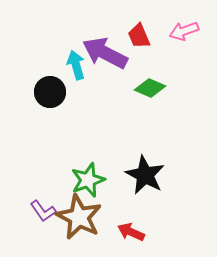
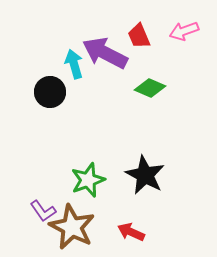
cyan arrow: moved 2 px left, 1 px up
brown star: moved 7 px left, 10 px down
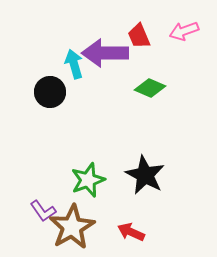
purple arrow: rotated 27 degrees counterclockwise
brown star: rotated 15 degrees clockwise
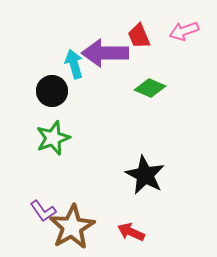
black circle: moved 2 px right, 1 px up
green star: moved 35 px left, 42 px up
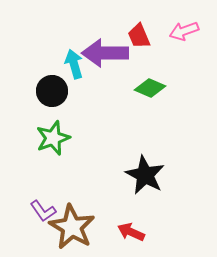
brown star: rotated 12 degrees counterclockwise
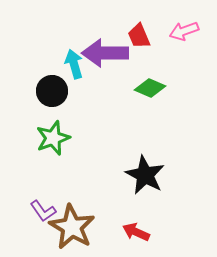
red arrow: moved 5 px right
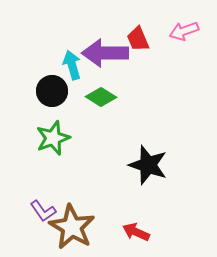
red trapezoid: moved 1 px left, 3 px down
cyan arrow: moved 2 px left, 1 px down
green diamond: moved 49 px left, 9 px down; rotated 8 degrees clockwise
black star: moved 3 px right, 10 px up; rotated 9 degrees counterclockwise
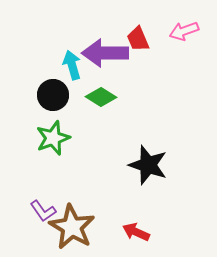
black circle: moved 1 px right, 4 px down
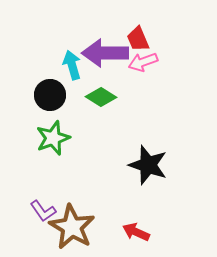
pink arrow: moved 41 px left, 31 px down
black circle: moved 3 px left
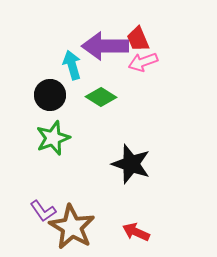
purple arrow: moved 7 px up
black star: moved 17 px left, 1 px up
